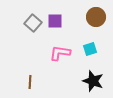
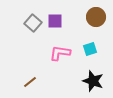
brown line: rotated 48 degrees clockwise
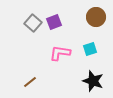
purple square: moved 1 px left, 1 px down; rotated 21 degrees counterclockwise
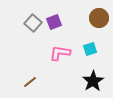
brown circle: moved 3 px right, 1 px down
black star: rotated 20 degrees clockwise
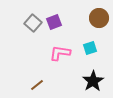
cyan square: moved 1 px up
brown line: moved 7 px right, 3 px down
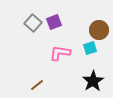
brown circle: moved 12 px down
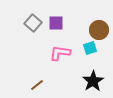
purple square: moved 2 px right, 1 px down; rotated 21 degrees clockwise
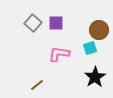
pink L-shape: moved 1 px left, 1 px down
black star: moved 2 px right, 4 px up
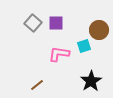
cyan square: moved 6 px left, 2 px up
black star: moved 4 px left, 4 px down
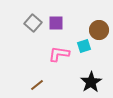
black star: moved 1 px down
